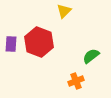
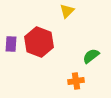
yellow triangle: moved 3 px right
orange cross: rotated 14 degrees clockwise
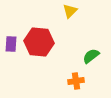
yellow triangle: moved 3 px right
red hexagon: rotated 16 degrees counterclockwise
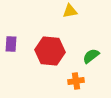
yellow triangle: rotated 35 degrees clockwise
red hexagon: moved 11 px right, 9 px down
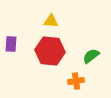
yellow triangle: moved 19 px left, 10 px down; rotated 14 degrees clockwise
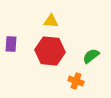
orange cross: rotated 28 degrees clockwise
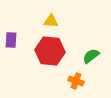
purple rectangle: moved 4 px up
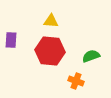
green semicircle: rotated 18 degrees clockwise
